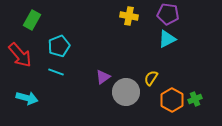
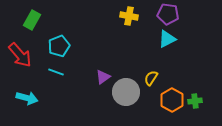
green cross: moved 2 px down; rotated 16 degrees clockwise
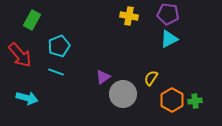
cyan triangle: moved 2 px right
gray circle: moved 3 px left, 2 px down
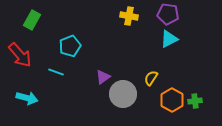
cyan pentagon: moved 11 px right
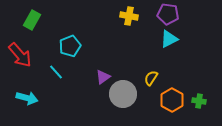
cyan line: rotated 28 degrees clockwise
green cross: moved 4 px right; rotated 16 degrees clockwise
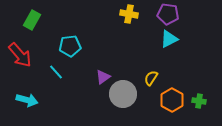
yellow cross: moved 2 px up
cyan pentagon: rotated 15 degrees clockwise
cyan arrow: moved 2 px down
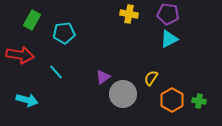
cyan pentagon: moved 6 px left, 13 px up
red arrow: rotated 40 degrees counterclockwise
